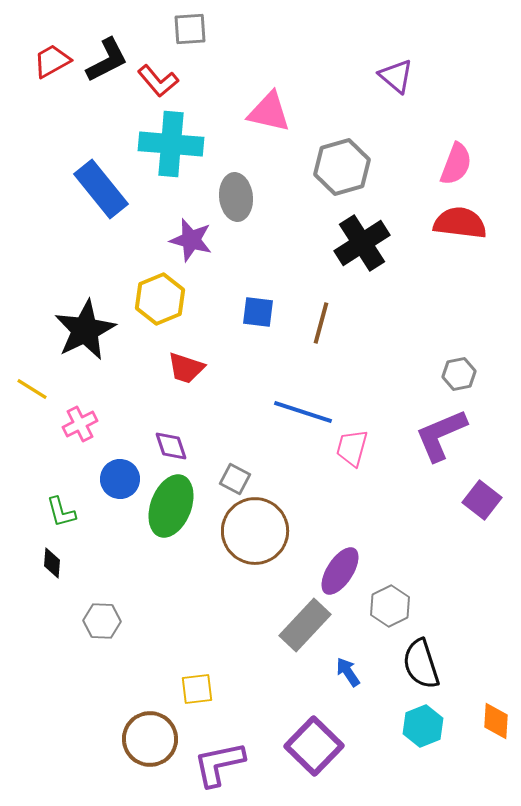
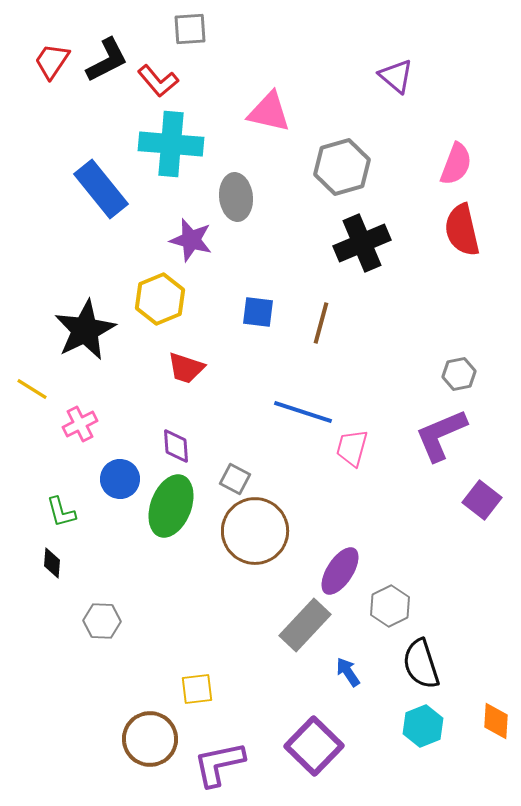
red trapezoid at (52, 61): rotated 27 degrees counterclockwise
red semicircle at (460, 223): moved 2 px right, 7 px down; rotated 110 degrees counterclockwise
black cross at (362, 243): rotated 10 degrees clockwise
purple diamond at (171, 446): moved 5 px right; rotated 15 degrees clockwise
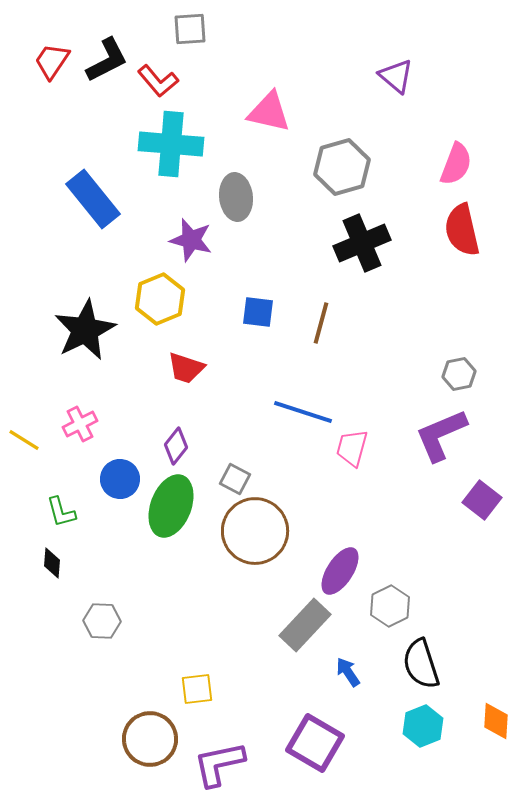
blue rectangle at (101, 189): moved 8 px left, 10 px down
yellow line at (32, 389): moved 8 px left, 51 px down
purple diamond at (176, 446): rotated 42 degrees clockwise
purple square at (314, 746): moved 1 px right, 3 px up; rotated 14 degrees counterclockwise
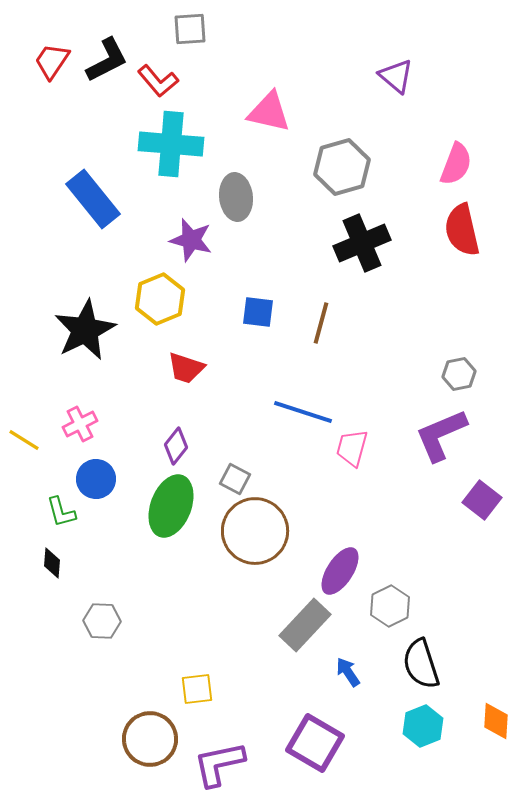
blue circle at (120, 479): moved 24 px left
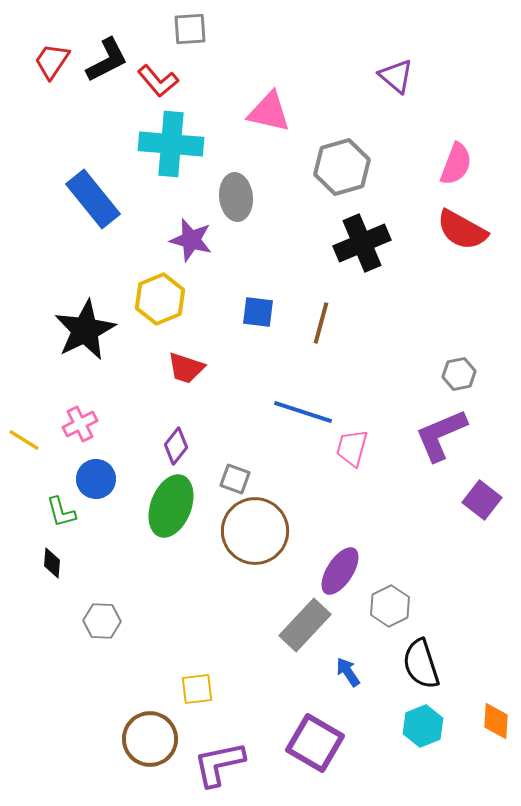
red semicircle at (462, 230): rotated 48 degrees counterclockwise
gray square at (235, 479): rotated 8 degrees counterclockwise
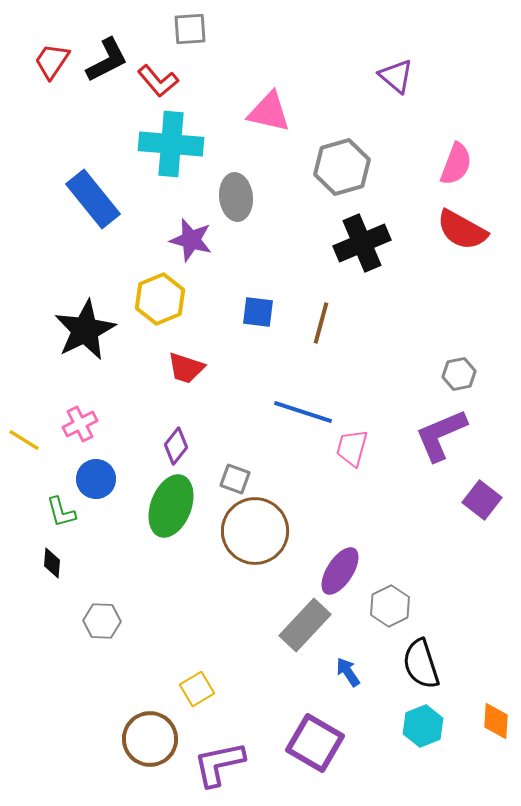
yellow square at (197, 689): rotated 24 degrees counterclockwise
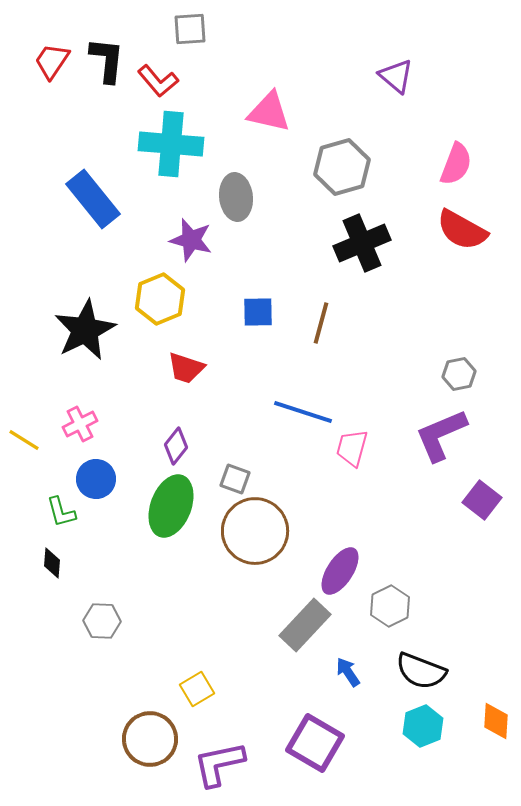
black L-shape at (107, 60): rotated 57 degrees counterclockwise
blue square at (258, 312): rotated 8 degrees counterclockwise
black semicircle at (421, 664): moved 7 px down; rotated 51 degrees counterclockwise
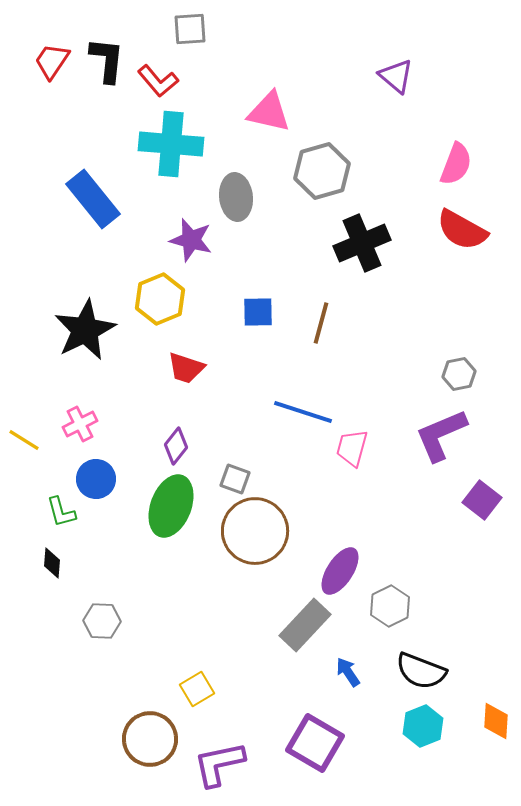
gray hexagon at (342, 167): moved 20 px left, 4 px down
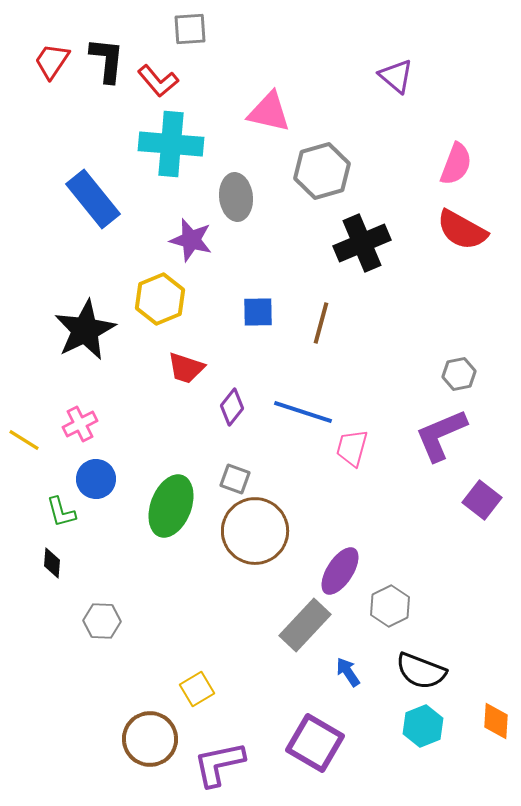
purple diamond at (176, 446): moved 56 px right, 39 px up
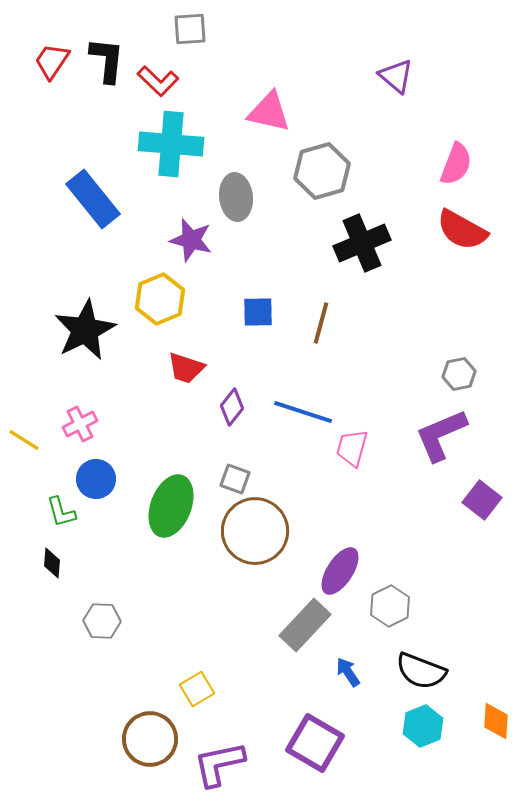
red L-shape at (158, 81): rotated 6 degrees counterclockwise
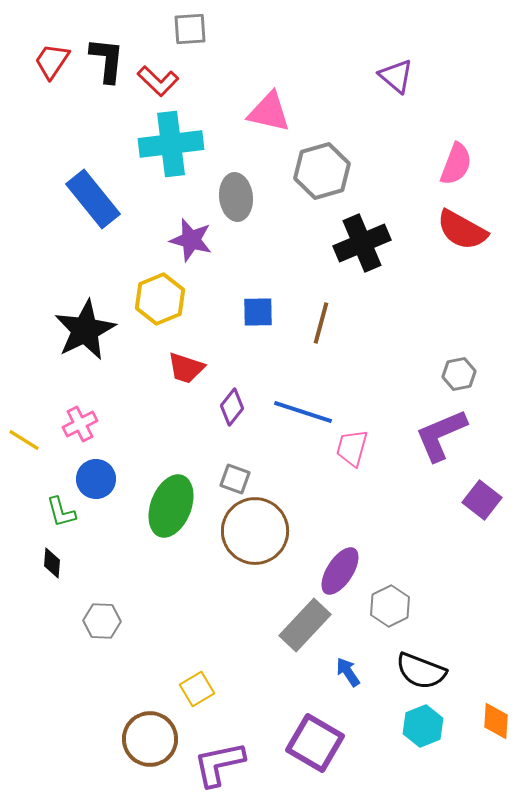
cyan cross at (171, 144): rotated 12 degrees counterclockwise
